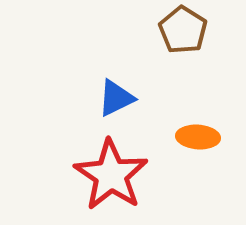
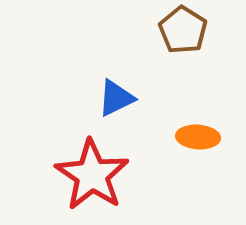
red star: moved 19 px left
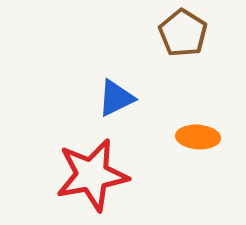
brown pentagon: moved 3 px down
red star: rotated 28 degrees clockwise
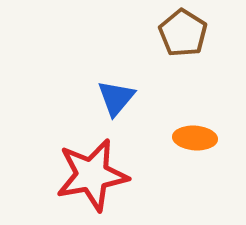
blue triangle: rotated 24 degrees counterclockwise
orange ellipse: moved 3 px left, 1 px down
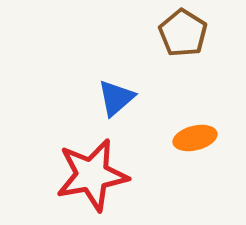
blue triangle: rotated 9 degrees clockwise
orange ellipse: rotated 18 degrees counterclockwise
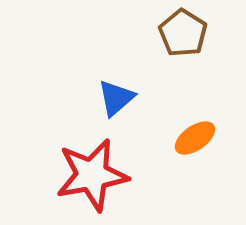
orange ellipse: rotated 21 degrees counterclockwise
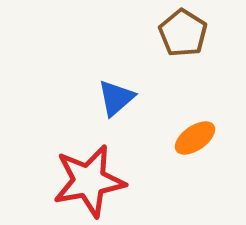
red star: moved 3 px left, 6 px down
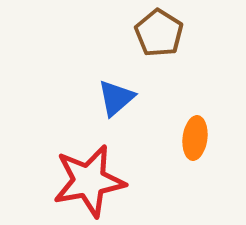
brown pentagon: moved 24 px left
orange ellipse: rotated 48 degrees counterclockwise
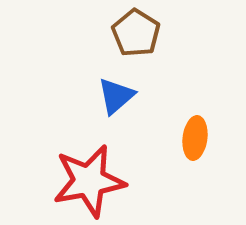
brown pentagon: moved 23 px left
blue triangle: moved 2 px up
